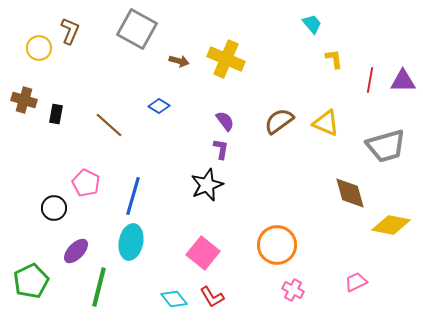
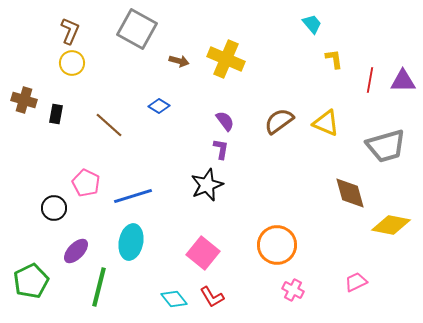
yellow circle: moved 33 px right, 15 px down
blue line: rotated 57 degrees clockwise
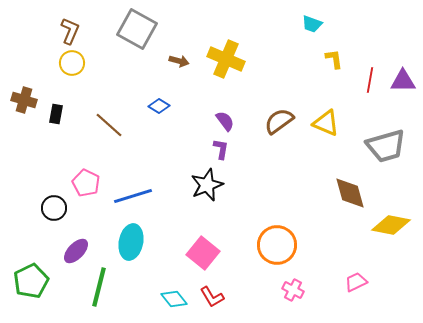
cyan trapezoid: rotated 150 degrees clockwise
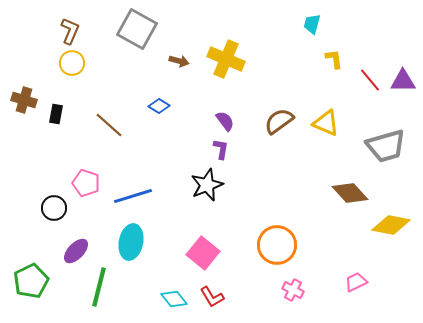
cyan trapezoid: rotated 85 degrees clockwise
red line: rotated 50 degrees counterclockwise
pink pentagon: rotated 8 degrees counterclockwise
brown diamond: rotated 27 degrees counterclockwise
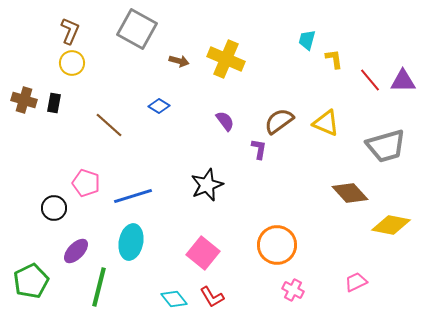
cyan trapezoid: moved 5 px left, 16 px down
black rectangle: moved 2 px left, 11 px up
purple L-shape: moved 38 px right
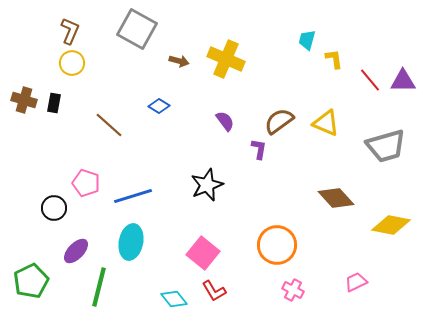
brown diamond: moved 14 px left, 5 px down
red L-shape: moved 2 px right, 6 px up
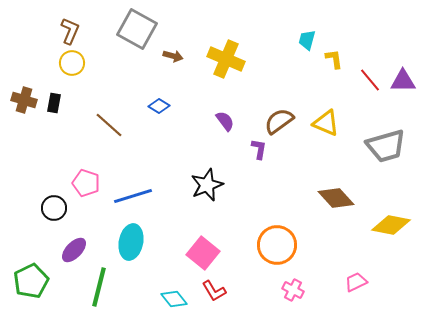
brown arrow: moved 6 px left, 5 px up
purple ellipse: moved 2 px left, 1 px up
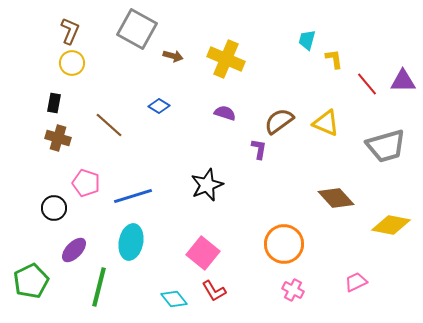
red line: moved 3 px left, 4 px down
brown cross: moved 34 px right, 38 px down
purple semicircle: moved 8 px up; rotated 35 degrees counterclockwise
orange circle: moved 7 px right, 1 px up
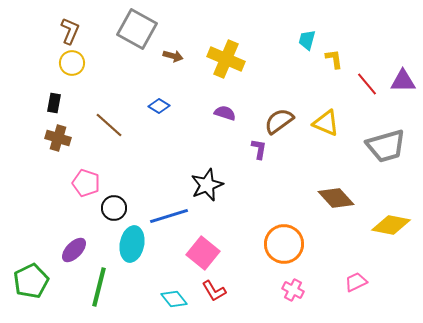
blue line: moved 36 px right, 20 px down
black circle: moved 60 px right
cyan ellipse: moved 1 px right, 2 px down
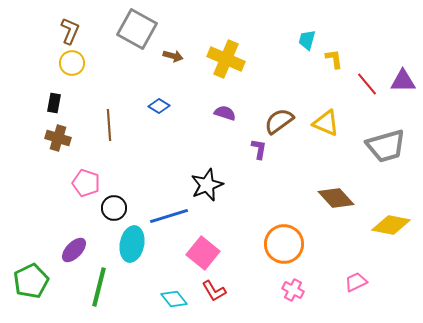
brown line: rotated 44 degrees clockwise
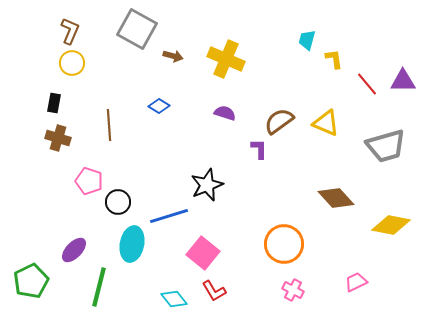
purple L-shape: rotated 10 degrees counterclockwise
pink pentagon: moved 3 px right, 2 px up
black circle: moved 4 px right, 6 px up
